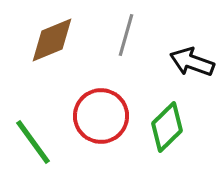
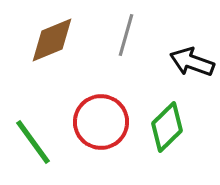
red circle: moved 6 px down
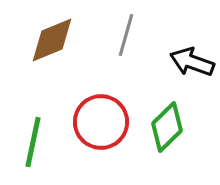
green line: rotated 48 degrees clockwise
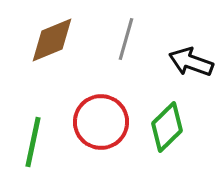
gray line: moved 4 px down
black arrow: moved 1 px left
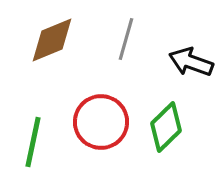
green diamond: moved 1 px left
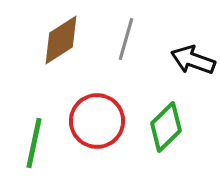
brown diamond: moved 9 px right; rotated 10 degrees counterclockwise
black arrow: moved 2 px right, 2 px up
red circle: moved 4 px left, 1 px up
green line: moved 1 px right, 1 px down
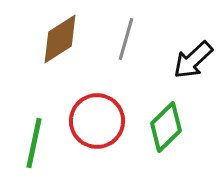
brown diamond: moved 1 px left, 1 px up
black arrow: rotated 63 degrees counterclockwise
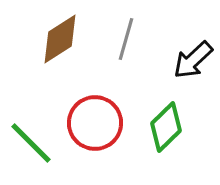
red circle: moved 2 px left, 2 px down
green line: moved 3 px left; rotated 57 degrees counterclockwise
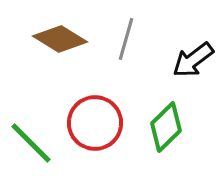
brown diamond: rotated 64 degrees clockwise
black arrow: rotated 6 degrees clockwise
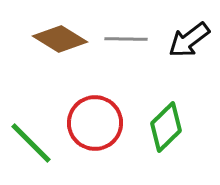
gray line: rotated 75 degrees clockwise
black arrow: moved 4 px left, 20 px up
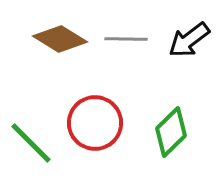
green diamond: moved 5 px right, 5 px down
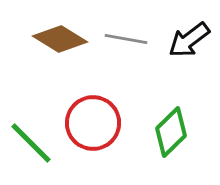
gray line: rotated 9 degrees clockwise
red circle: moved 2 px left
